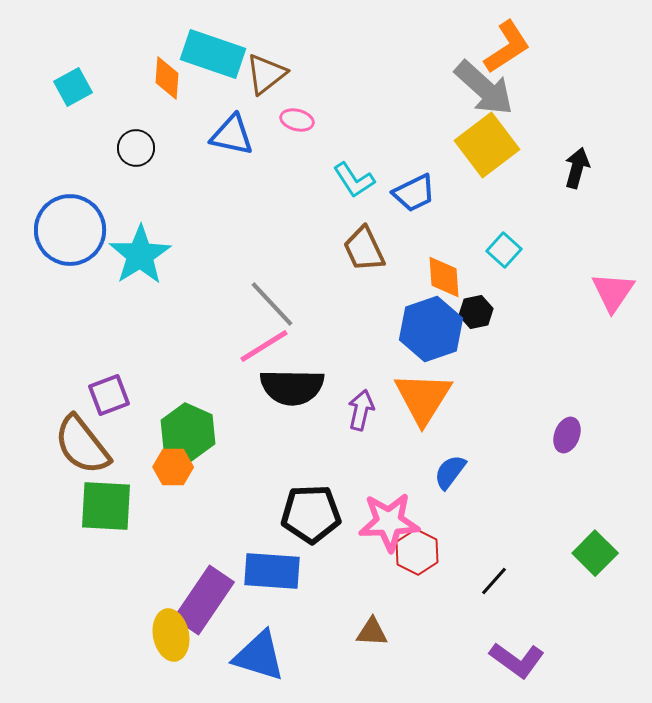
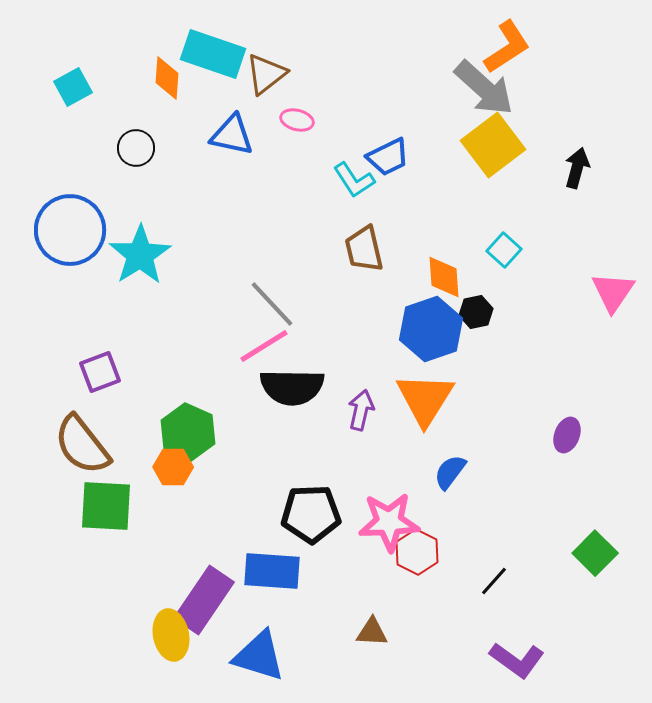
yellow square at (487, 145): moved 6 px right
blue trapezoid at (414, 193): moved 26 px left, 36 px up
brown trapezoid at (364, 249): rotated 12 degrees clockwise
purple square at (109, 395): moved 9 px left, 23 px up
orange triangle at (423, 398): moved 2 px right, 1 px down
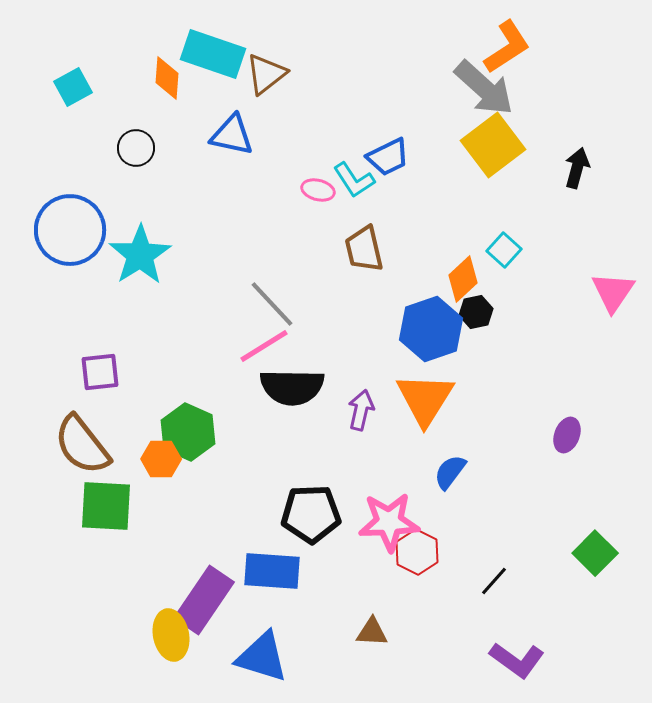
pink ellipse at (297, 120): moved 21 px right, 70 px down
orange diamond at (444, 277): moved 19 px right, 2 px down; rotated 51 degrees clockwise
purple square at (100, 372): rotated 15 degrees clockwise
orange hexagon at (173, 467): moved 12 px left, 8 px up
blue triangle at (259, 656): moved 3 px right, 1 px down
